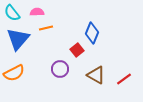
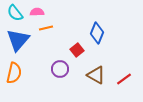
cyan semicircle: moved 3 px right
blue diamond: moved 5 px right
blue triangle: moved 1 px down
orange semicircle: rotated 50 degrees counterclockwise
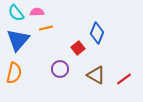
cyan semicircle: moved 1 px right
red square: moved 1 px right, 2 px up
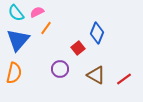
pink semicircle: rotated 24 degrees counterclockwise
orange line: rotated 40 degrees counterclockwise
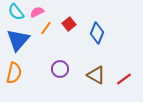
cyan semicircle: moved 1 px up
red square: moved 9 px left, 24 px up
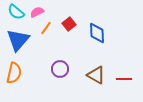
cyan semicircle: rotated 12 degrees counterclockwise
blue diamond: rotated 25 degrees counterclockwise
red line: rotated 35 degrees clockwise
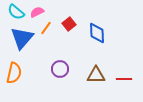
blue triangle: moved 4 px right, 2 px up
brown triangle: rotated 30 degrees counterclockwise
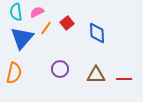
cyan semicircle: rotated 42 degrees clockwise
red square: moved 2 px left, 1 px up
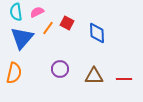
red square: rotated 24 degrees counterclockwise
orange line: moved 2 px right
brown triangle: moved 2 px left, 1 px down
